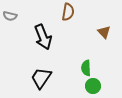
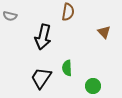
black arrow: rotated 35 degrees clockwise
green semicircle: moved 19 px left
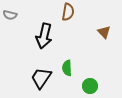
gray semicircle: moved 1 px up
black arrow: moved 1 px right, 1 px up
green circle: moved 3 px left
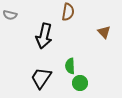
green semicircle: moved 3 px right, 2 px up
green circle: moved 10 px left, 3 px up
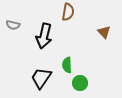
gray semicircle: moved 3 px right, 10 px down
green semicircle: moved 3 px left, 1 px up
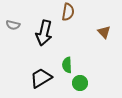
black arrow: moved 3 px up
black trapezoid: rotated 25 degrees clockwise
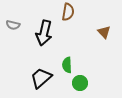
black trapezoid: rotated 10 degrees counterclockwise
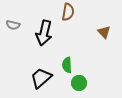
green circle: moved 1 px left
